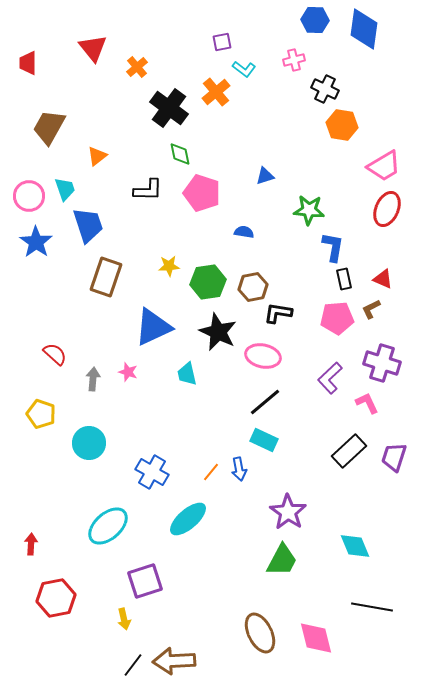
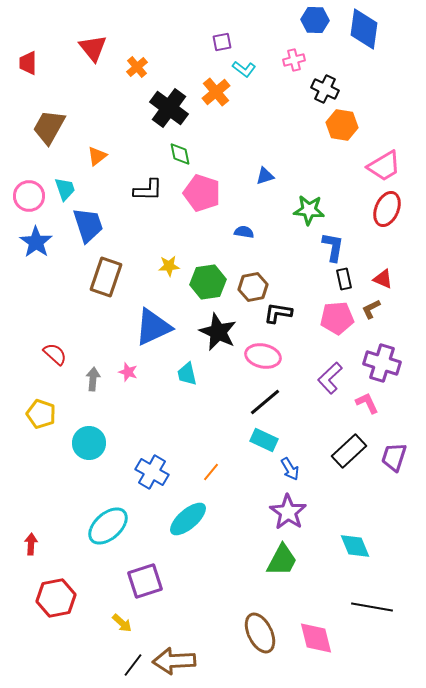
blue arrow at (239, 469): moved 51 px right; rotated 20 degrees counterclockwise
yellow arrow at (124, 619): moved 2 px left, 4 px down; rotated 35 degrees counterclockwise
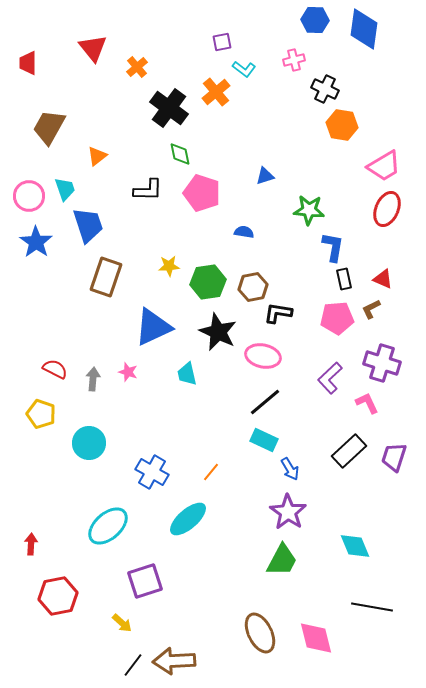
red semicircle at (55, 354): moved 15 px down; rotated 15 degrees counterclockwise
red hexagon at (56, 598): moved 2 px right, 2 px up
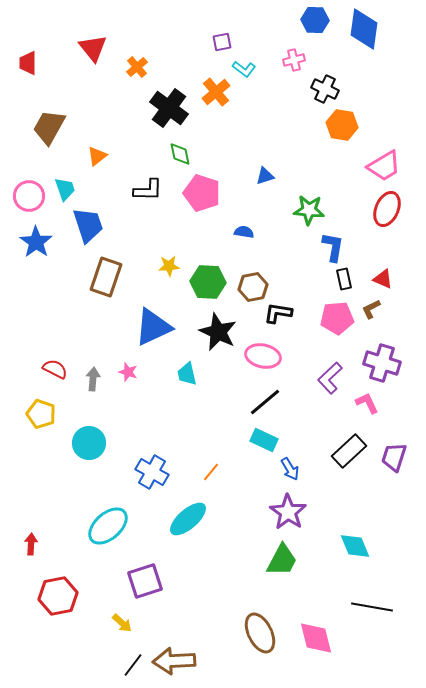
green hexagon at (208, 282): rotated 12 degrees clockwise
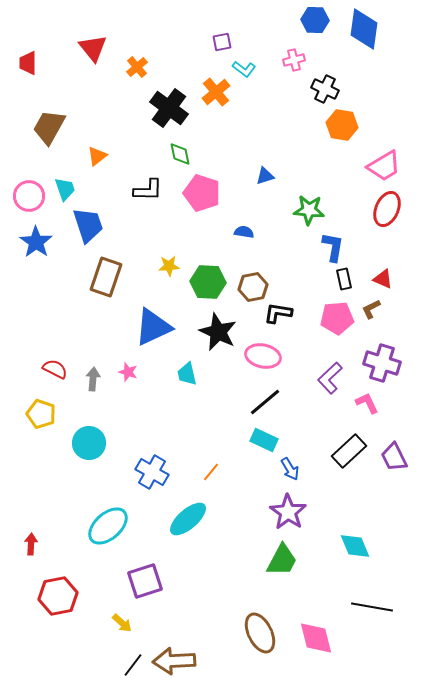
purple trapezoid at (394, 457): rotated 44 degrees counterclockwise
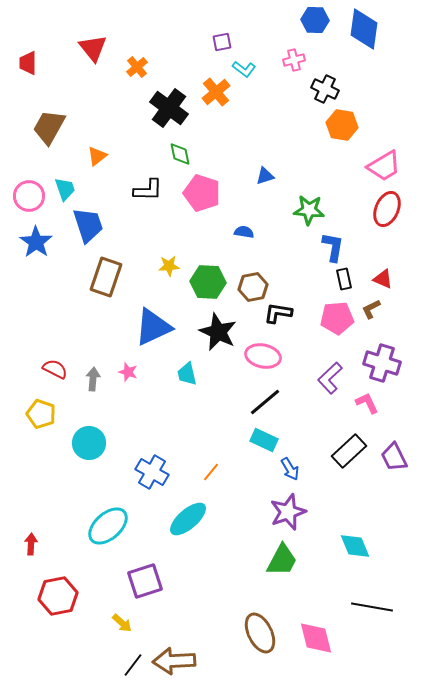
purple star at (288, 512): rotated 18 degrees clockwise
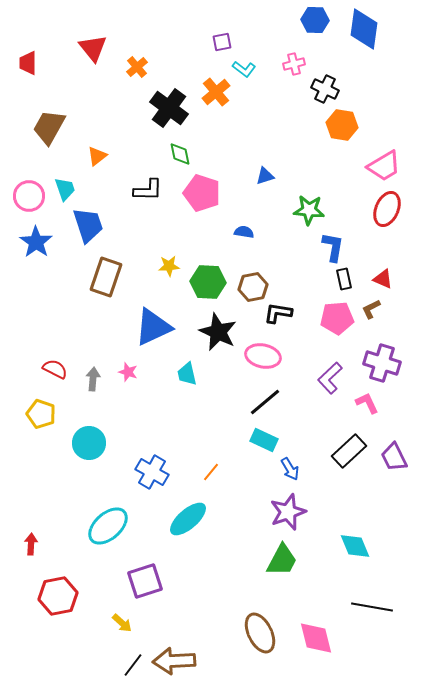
pink cross at (294, 60): moved 4 px down
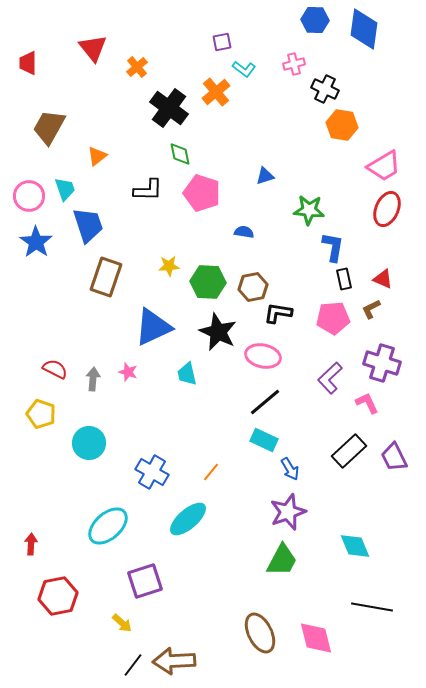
pink pentagon at (337, 318): moved 4 px left
